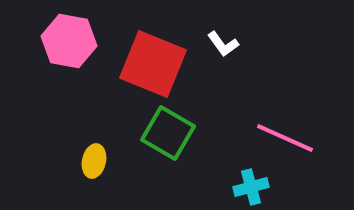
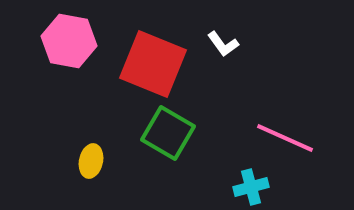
yellow ellipse: moved 3 px left
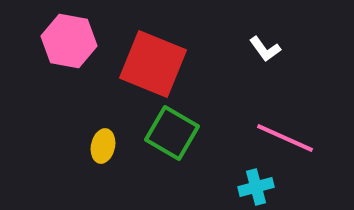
white L-shape: moved 42 px right, 5 px down
green square: moved 4 px right
yellow ellipse: moved 12 px right, 15 px up
cyan cross: moved 5 px right
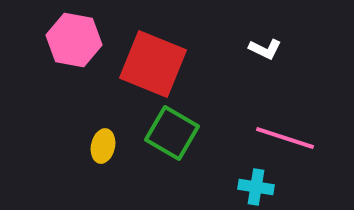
pink hexagon: moved 5 px right, 1 px up
white L-shape: rotated 28 degrees counterclockwise
pink line: rotated 6 degrees counterclockwise
cyan cross: rotated 24 degrees clockwise
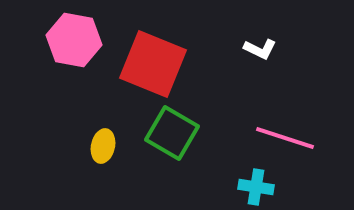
white L-shape: moved 5 px left
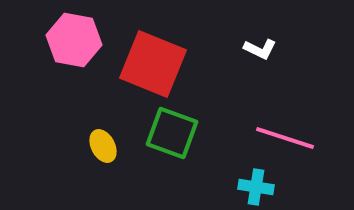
green square: rotated 10 degrees counterclockwise
yellow ellipse: rotated 40 degrees counterclockwise
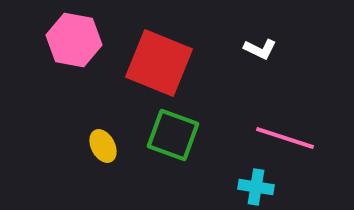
red square: moved 6 px right, 1 px up
green square: moved 1 px right, 2 px down
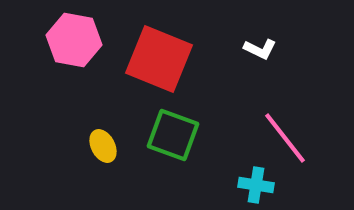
red square: moved 4 px up
pink line: rotated 34 degrees clockwise
cyan cross: moved 2 px up
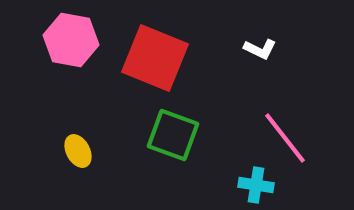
pink hexagon: moved 3 px left
red square: moved 4 px left, 1 px up
yellow ellipse: moved 25 px left, 5 px down
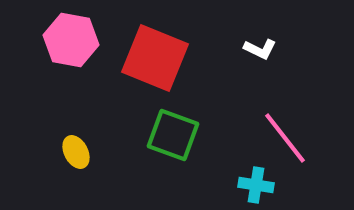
yellow ellipse: moved 2 px left, 1 px down
